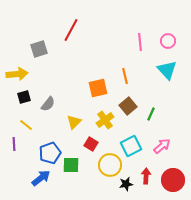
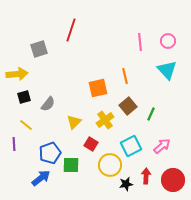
red line: rotated 10 degrees counterclockwise
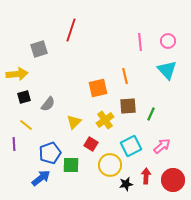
brown square: rotated 36 degrees clockwise
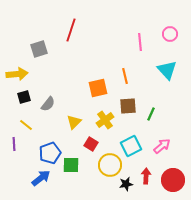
pink circle: moved 2 px right, 7 px up
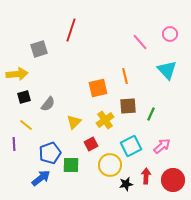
pink line: rotated 36 degrees counterclockwise
red square: rotated 32 degrees clockwise
